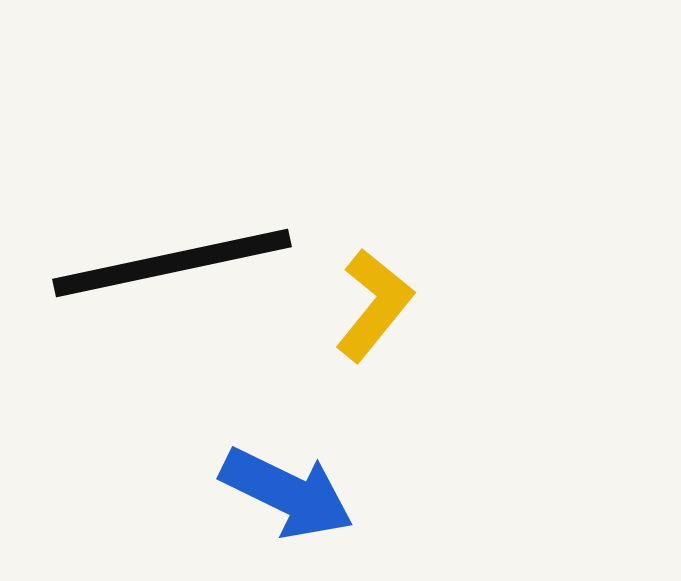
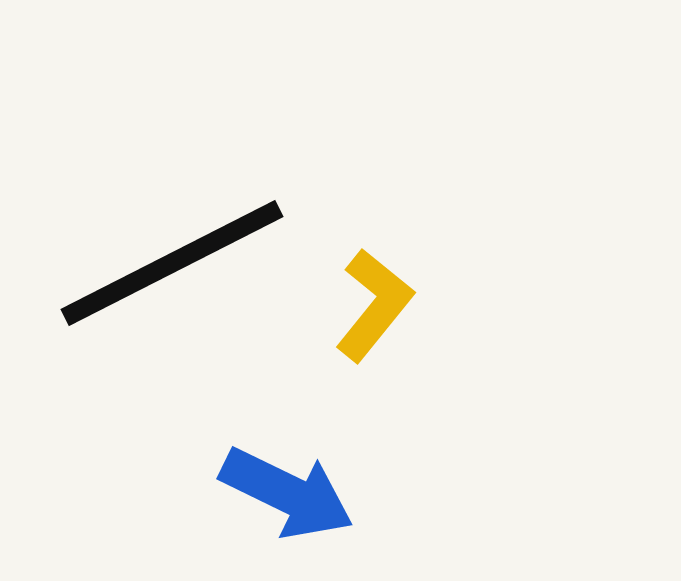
black line: rotated 15 degrees counterclockwise
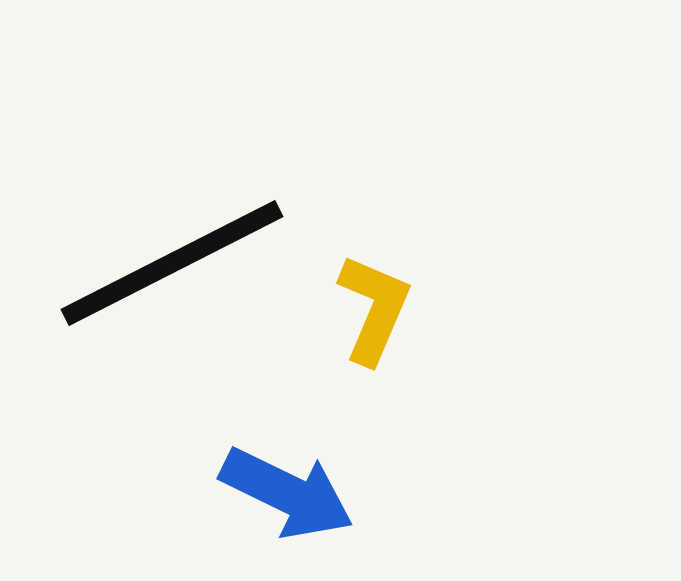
yellow L-shape: moved 4 px down; rotated 16 degrees counterclockwise
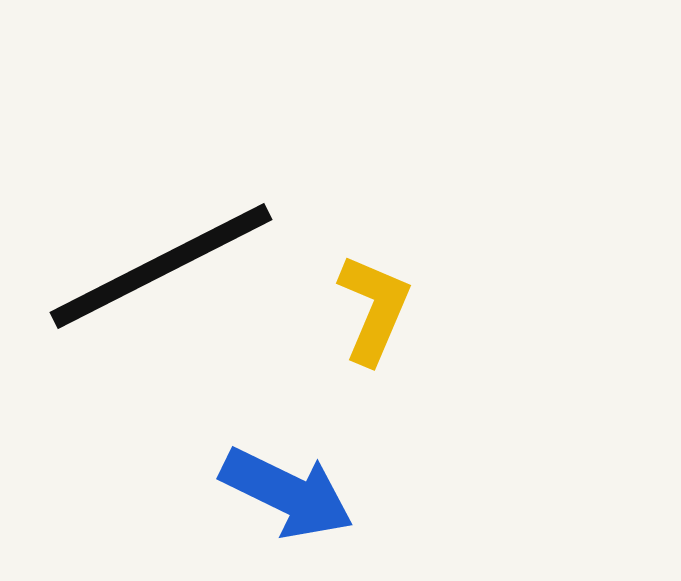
black line: moved 11 px left, 3 px down
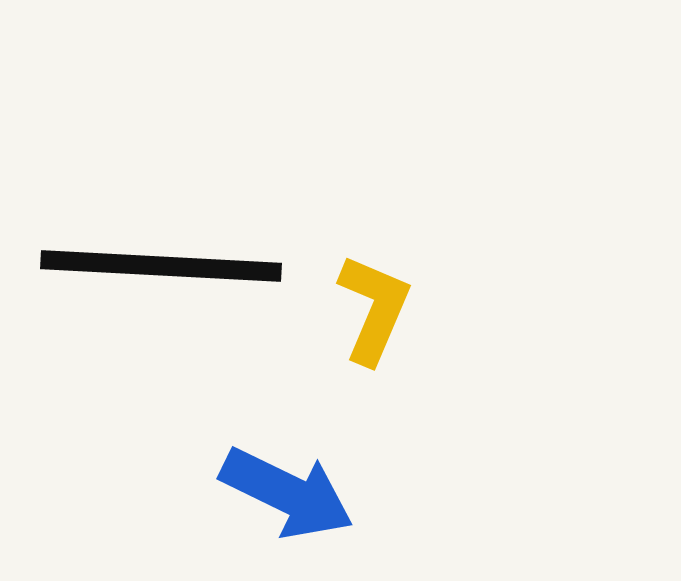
black line: rotated 30 degrees clockwise
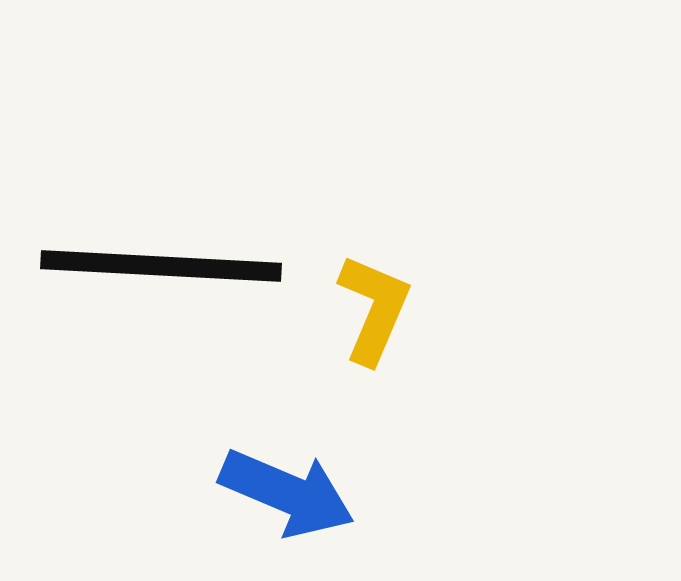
blue arrow: rotated 3 degrees counterclockwise
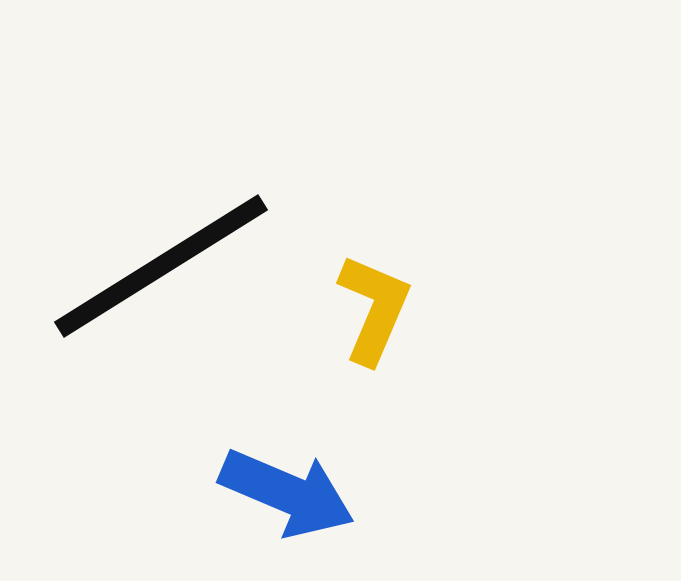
black line: rotated 35 degrees counterclockwise
